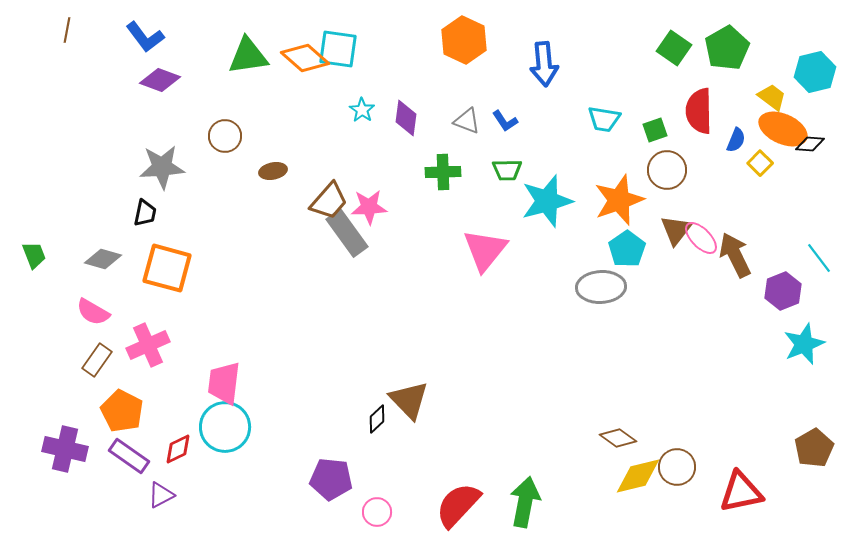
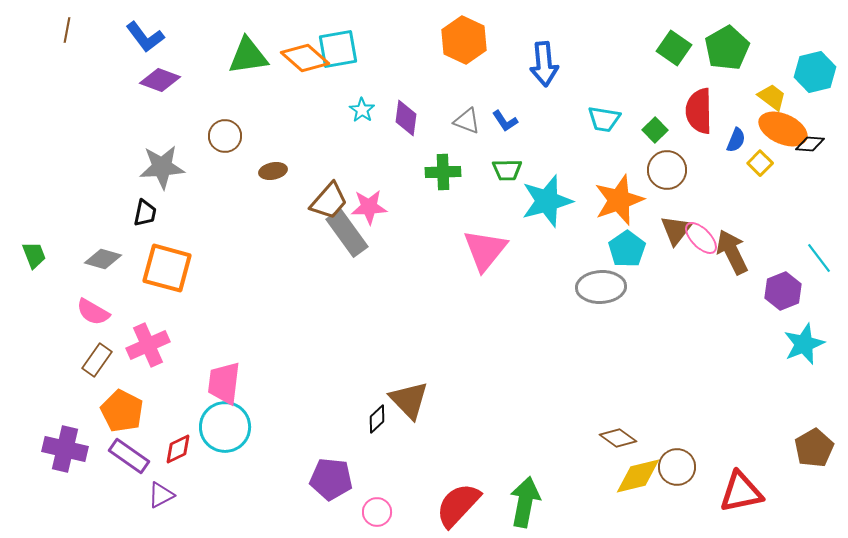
cyan square at (338, 49): rotated 18 degrees counterclockwise
green square at (655, 130): rotated 25 degrees counterclockwise
brown arrow at (735, 255): moved 3 px left, 3 px up
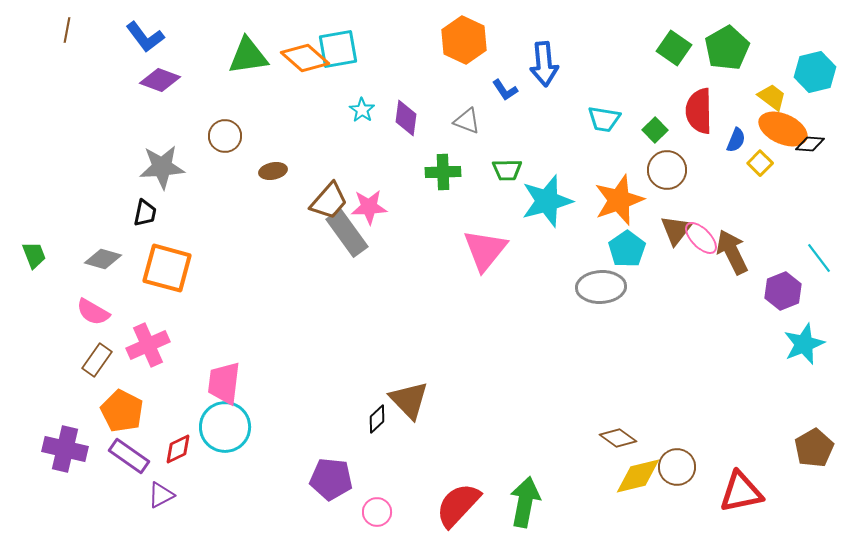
blue L-shape at (505, 121): moved 31 px up
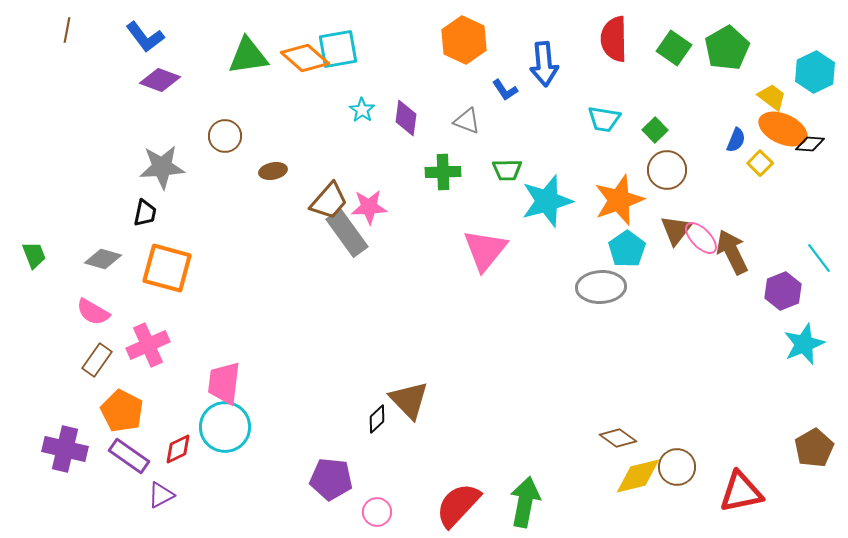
cyan hexagon at (815, 72): rotated 12 degrees counterclockwise
red semicircle at (699, 111): moved 85 px left, 72 px up
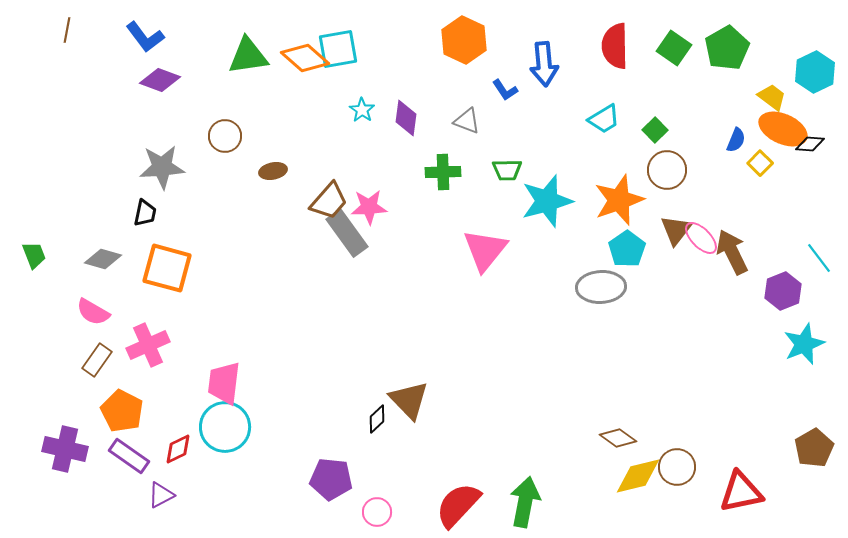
red semicircle at (614, 39): moved 1 px right, 7 px down
cyan trapezoid at (604, 119): rotated 40 degrees counterclockwise
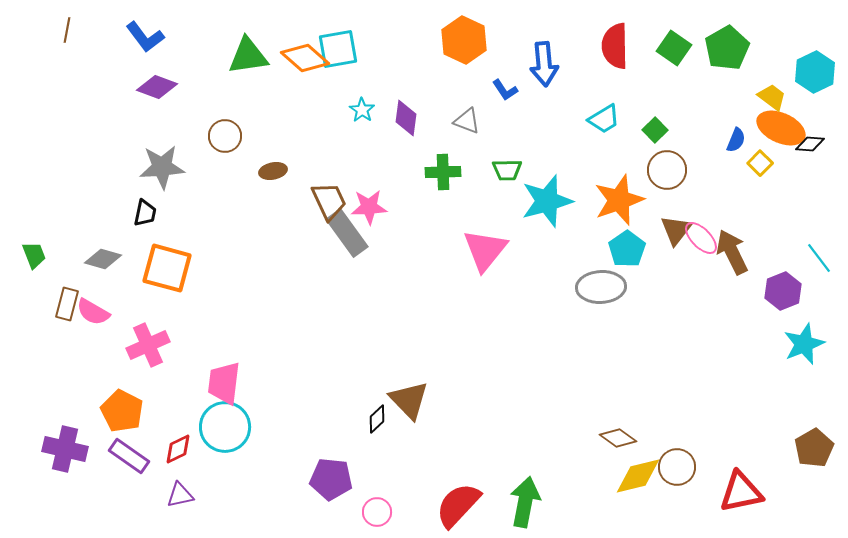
purple diamond at (160, 80): moved 3 px left, 7 px down
orange ellipse at (783, 129): moved 2 px left, 1 px up
brown trapezoid at (329, 201): rotated 66 degrees counterclockwise
brown rectangle at (97, 360): moved 30 px left, 56 px up; rotated 20 degrees counterclockwise
purple triangle at (161, 495): moved 19 px right; rotated 16 degrees clockwise
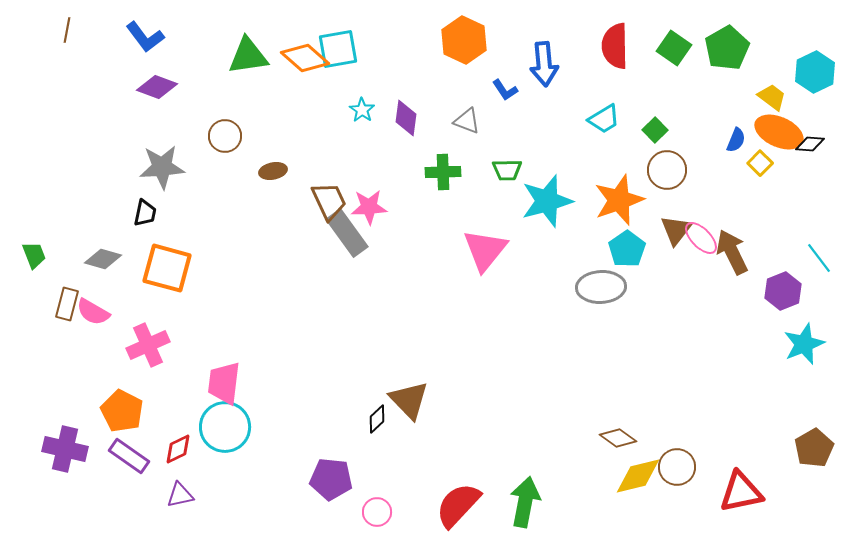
orange ellipse at (781, 128): moved 2 px left, 4 px down
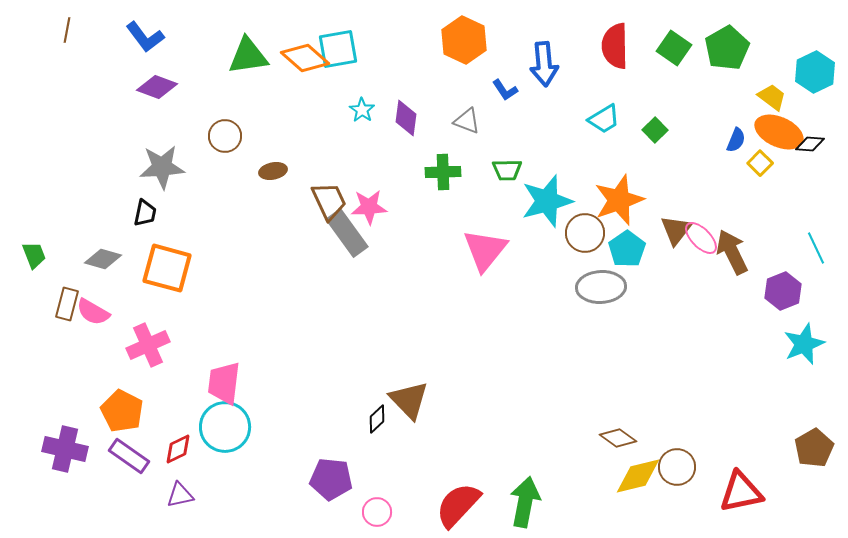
brown circle at (667, 170): moved 82 px left, 63 px down
cyan line at (819, 258): moved 3 px left, 10 px up; rotated 12 degrees clockwise
